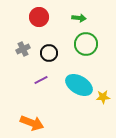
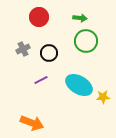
green arrow: moved 1 px right
green circle: moved 3 px up
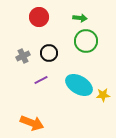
gray cross: moved 7 px down
yellow star: moved 2 px up
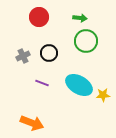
purple line: moved 1 px right, 3 px down; rotated 48 degrees clockwise
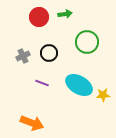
green arrow: moved 15 px left, 4 px up; rotated 16 degrees counterclockwise
green circle: moved 1 px right, 1 px down
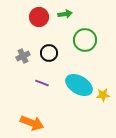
green circle: moved 2 px left, 2 px up
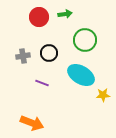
gray cross: rotated 16 degrees clockwise
cyan ellipse: moved 2 px right, 10 px up
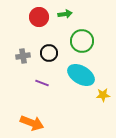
green circle: moved 3 px left, 1 px down
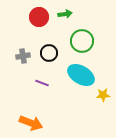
orange arrow: moved 1 px left
